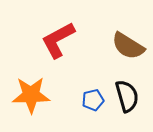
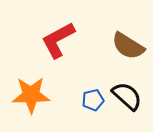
black semicircle: rotated 32 degrees counterclockwise
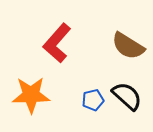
red L-shape: moved 1 px left, 3 px down; rotated 21 degrees counterclockwise
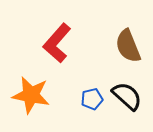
brown semicircle: rotated 36 degrees clockwise
orange star: rotated 12 degrees clockwise
blue pentagon: moved 1 px left, 1 px up
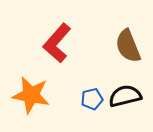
black semicircle: moved 2 px left; rotated 56 degrees counterclockwise
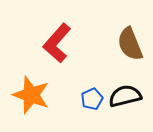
brown semicircle: moved 2 px right, 2 px up
orange star: rotated 9 degrees clockwise
blue pentagon: rotated 10 degrees counterclockwise
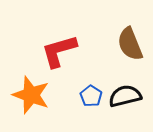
red L-shape: moved 2 px right, 8 px down; rotated 33 degrees clockwise
blue pentagon: moved 1 px left, 3 px up; rotated 15 degrees counterclockwise
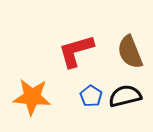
brown semicircle: moved 8 px down
red L-shape: moved 17 px right
orange star: moved 1 px right, 2 px down; rotated 15 degrees counterclockwise
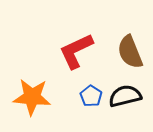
red L-shape: rotated 9 degrees counterclockwise
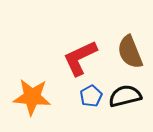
red L-shape: moved 4 px right, 7 px down
blue pentagon: rotated 10 degrees clockwise
